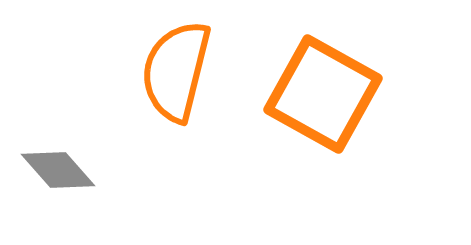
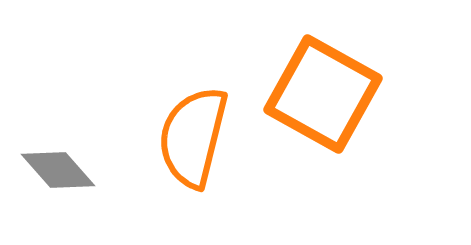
orange semicircle: moved 17 px right, 66 px down
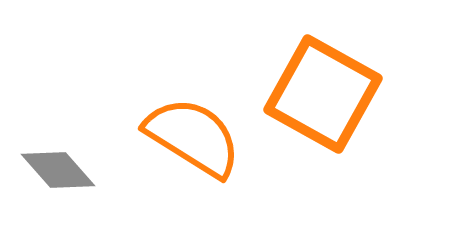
orange semicircle: rotated 108 degrees clockwise
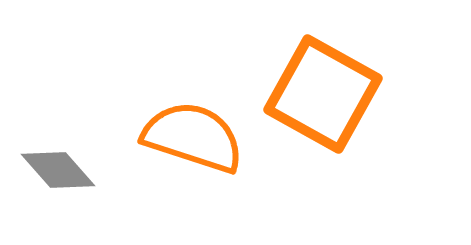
orange semicircle: rotated 14 degrees counterclockwise
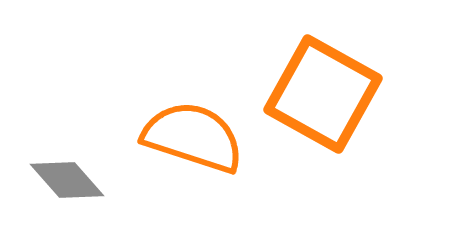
gray diamond: moved 9 px right, 10 px down
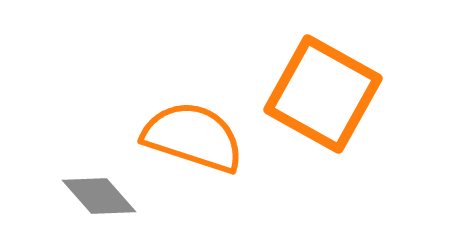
gray diamond: moved 32 px right, 16 px down
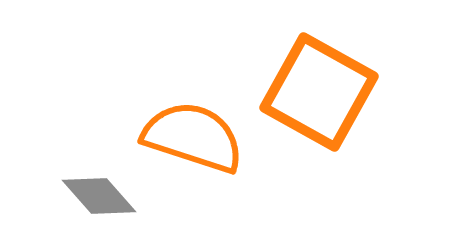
orange square: moved 4 px left, 2 px up
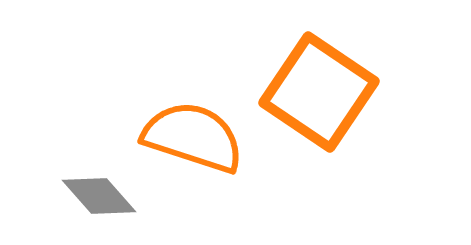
orange square: rotated 5 degrees clockwise
